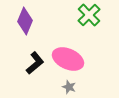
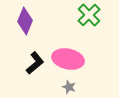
pink ellipse: rotated 12 degrees counterclockwise
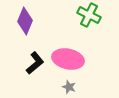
green cross: rotated 20 degrees counterclockwise
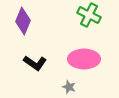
purple diamond: moved 2 px left
pink ellipse: moved 16 px right; rotated 12 degrees counterclockwise
black L-shape: rotated 75 degrees clockwise
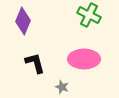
black L-shape: rotated 140 degrees counterclockwise
gray star: moved 7 px left
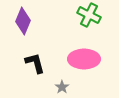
gray star: rotated 16 degrees clockwise
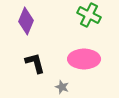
purple diamond: moved 3 px right
gray star: rotated 16 degrees counterclockwise
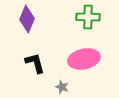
green cross: moved 1 px left, 2 px down; rotated 25 degrees counterclockwise
purple diamond: moved 1 px right, 2 px up
pink ellipse: rotated 12 degrees counterclockwise
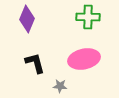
gray star: moved 2 px left, 1 px up; rotated 16 degrees counterclockwise
